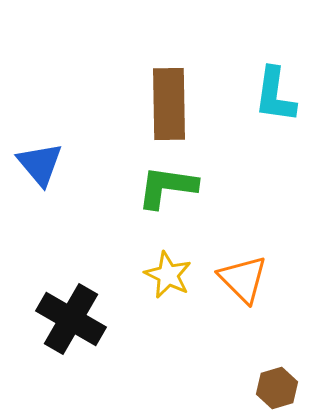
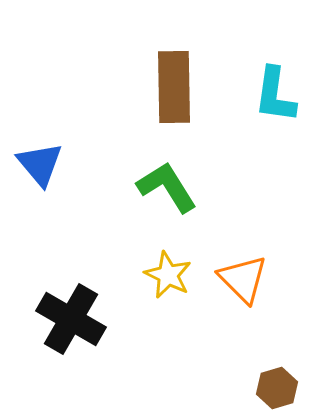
brown rectangle: moved 5 px right, 17 px up
green L-shape: rotated 50 degrees clockwise
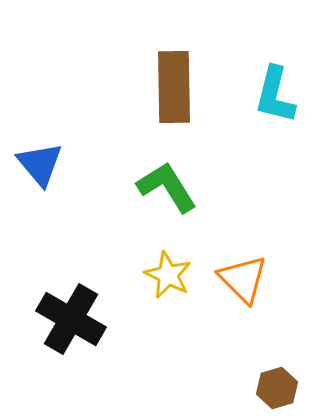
cyan L-shape: rotated 6 degrees clockwise
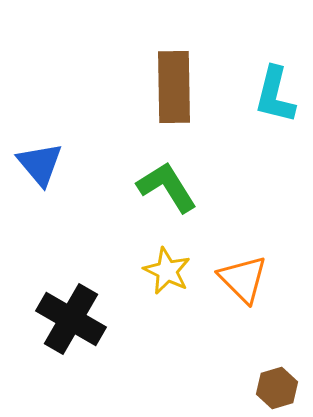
yellow star: moved 1 px left, 4 px up
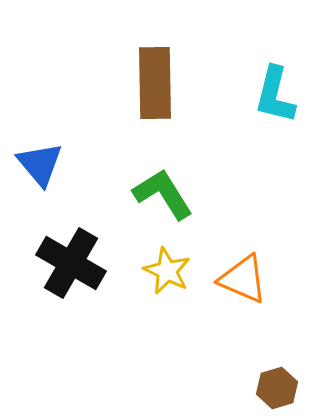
brown rectangle: moved 19 px left, 4 px up
green L-shape: moved 4 px left, 7 px down
orange triangle: rotated 22 degrees counterclockwise
black cross: moved 56 px up
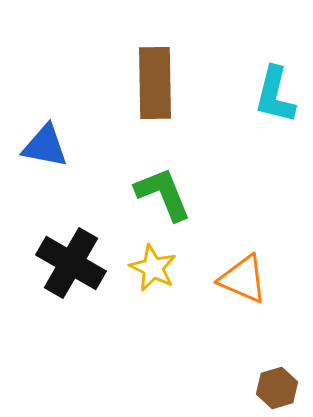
blue triangle: moved 5 px right, 18 px up; rotated 39 degrees counterclockwise
green L-shape: rotated 10 degrees clockwise
yellow star: moved 14 px left, 3 px up
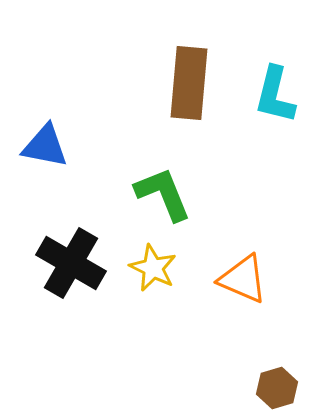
brown rectangle: moved 34 px right; rotated 6 degrees clockwise
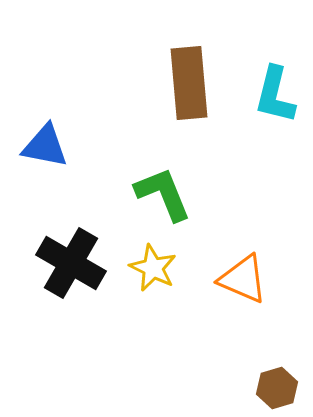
brown rectangle: rotated 10 degrees counterclockwise
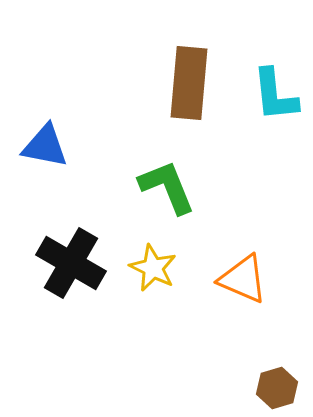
brown rectangle: rotated 10 degrees clockwise
cyan L-shape: rotated 20 degrees counterclockwise
green L-shape: moved 4 px right, 7 px up
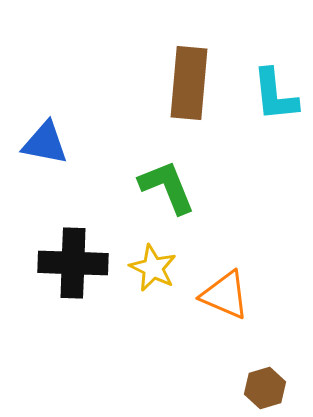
blue triangle: moved 3 px up
black cross: moved 2 px right; rotated 28 degrees counterclockwise
orange triangle: moved 18 px left, 16 px down
brown hexagon: moved 12 px left
